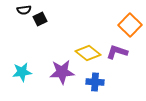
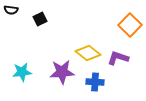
black semicircle: moved 13 px left; rotated 16 degrees clockwise
purple L-shape: moved 1 px right, 6 px down
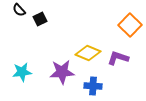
black semicircle: moved 8 px right; rotated 40 degrees clockwise
yellow diamond: rotated 15 degrees counterclockwise
blue cross: moved 2 px left, 4 px down
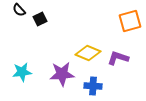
orange square: moved 4 px up; rotated 30 degrees clockwise
purple star: moved 2 px down
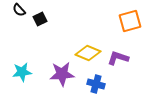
blue cross: moved 3 px right, 2 px up; rotated 12 degrees clockwise
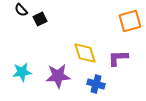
black semicircle: moved 2 px right
yellow diamond: moved 3 px left; rotated 50 degrees clockwise
purple L-shape: rotated 20 degrees counterclockwise
purple star: moved 4 px left, 2 px down
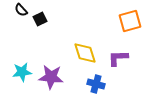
purple star: moved 7 px left, 1 px down; rotated 10 degrees clockwise
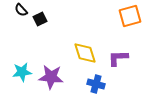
orange square: moved 5 px up
